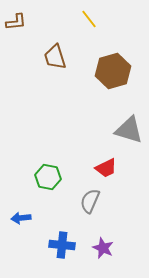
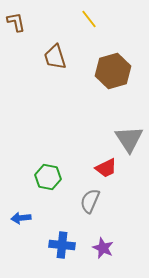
brown L-shape: rotated 95 degrees counterclockwise
gray triangle: moved 9 px down; rotated 40 degrees clockwise
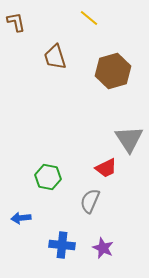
yellow line: moved 1 px up; rotated 12 degrees counterclockwise
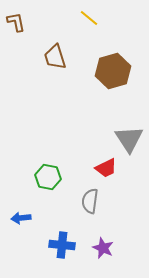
gray semicircle: rotated 15 degrees counterclockwise
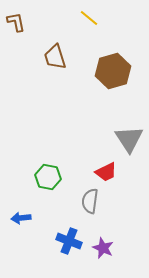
red trapezoid: moved 4 px down
blue cross: moved 7 px right, 4 px up; rotated 15 degrees clockwise
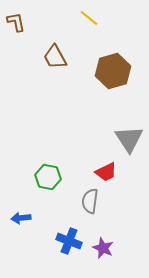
brown trapezoid: rotated 12 degrees counterclockwise
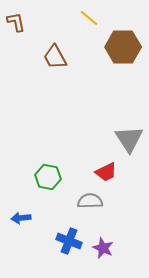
brown hexagon: moved 10 px right, 24 px up; rotated 16 degrees clockwise
gray semicircle: rotated 80 degrees clockwise
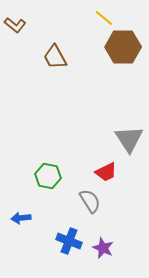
yellow line: moved 15 px right
brown L-shape: moved 1 px left, 3 px down; rotated 140 degrees clockwise
green hexagon: moved 1 px up
gray semicircle: rotated 60 degrees clockwise
